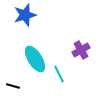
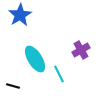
blue star: moved 5 px left; rotated 15 degrees counterclockwise
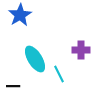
purple cross: rotated 30 degrees clockwise
black line: rotated 16 degrees counterclockwise
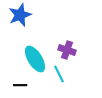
blue star: rotated 10 degrees clockwise
purple cross: moved 14 px left; rotated 18 degrees clockwise
black line: moved 7 px right, 1 px up
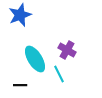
purple cross: rotated 12 degrees clockwise
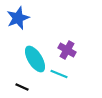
blue star: moved 2 px left, 3 px down
cyan line: rotated 42 degrees counterclockwise
black line: moved 2 px right, 2 px down; rotated 24 degrees clockwise
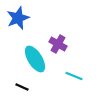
purple cross: moved 9 px left, 6 px up
cyan line: moved 15 px right, 2 px down
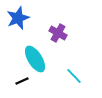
purple cross: moved 11 px up
cyan line: rotated 24 degrees clockwise
black line: moved 6 px up; rotated 48 degrees counterclockwise
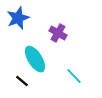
black line: rotated 64 degrees clockwise
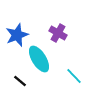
blue star: moved 1 px left, 17 px down
cyan ellipse: moved 4 px right
black line: moved 2 px left
